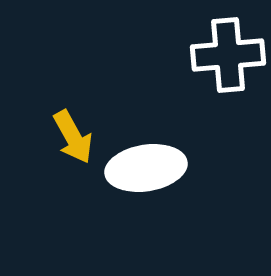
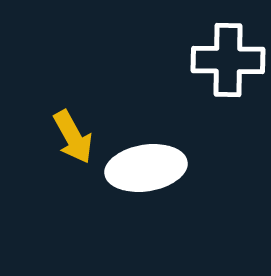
white cross: moved 5 px down; rotated 6 degrees clockwise
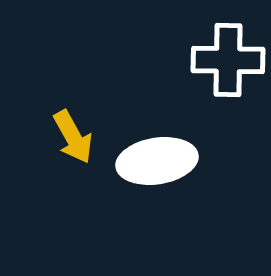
white ellipse: moved 11 px right, 7 px up
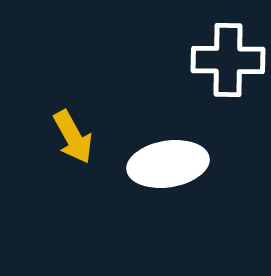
white ellipse: moved 11 px right, 3 px down
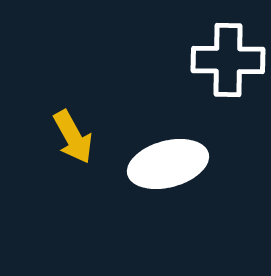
white ellipse: rotated 6 degrees counterclockwise
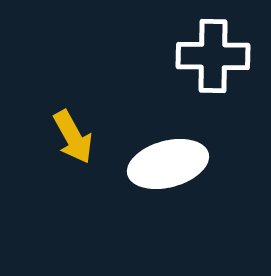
white cross: moved 15 px left, 4 px up
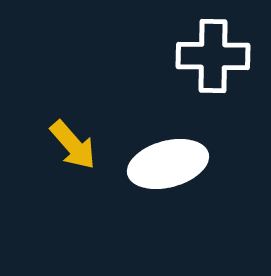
yellow arrow: moved 8 px down; rotated 12 degrees counterclockwise
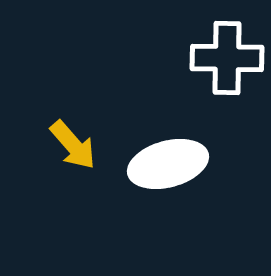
white cross: moved 14 px right, 2 px down
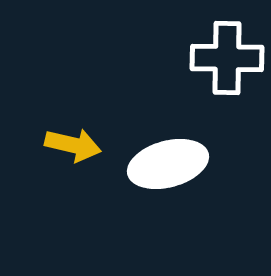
yellow arrow: rotated 36 degrees counterclockwise
